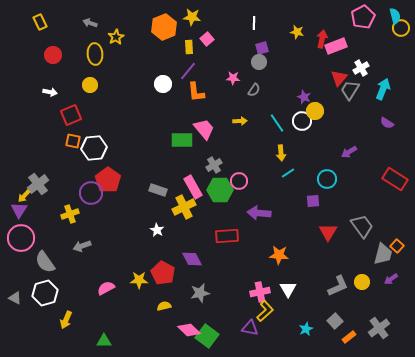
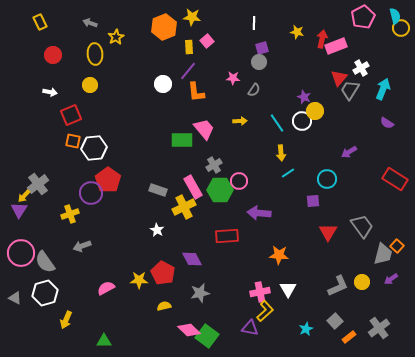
pink square at (207, 39): moved 2 px down
pink circle at (21, 238): moved 15 px down
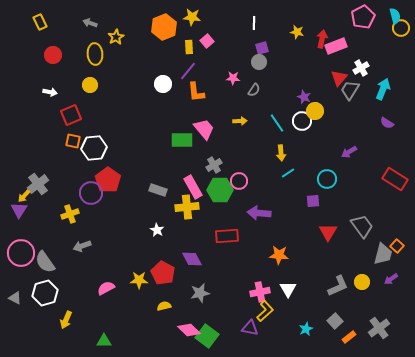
yellow cross at (184, 207): moved 3 px right; rotated 20 degrees clockwise
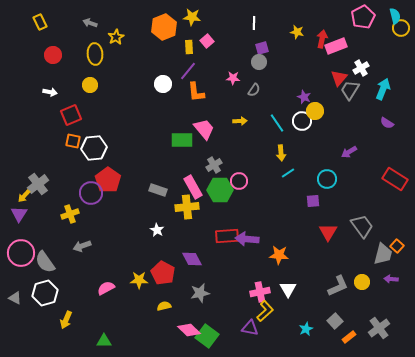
purple triangle at (19, 210): moved 4 px down
purple arrow at (259, 213): moved 12 px left, 26 px down
purple arrow at (391, 279): rotated 40 degrees clockwise
